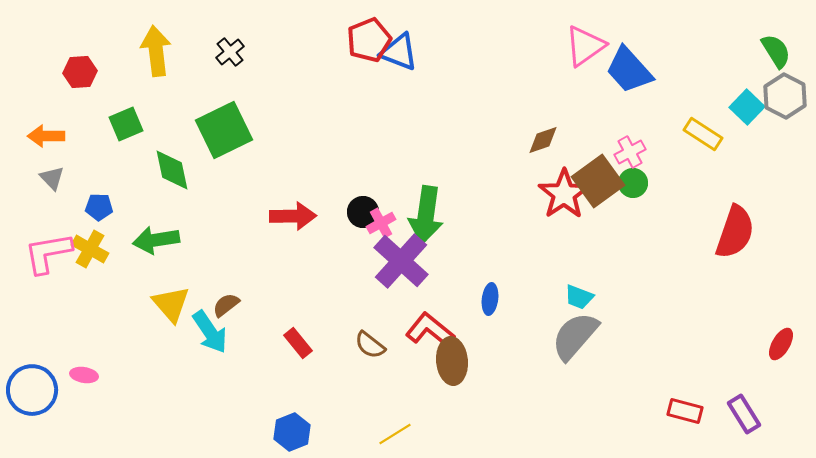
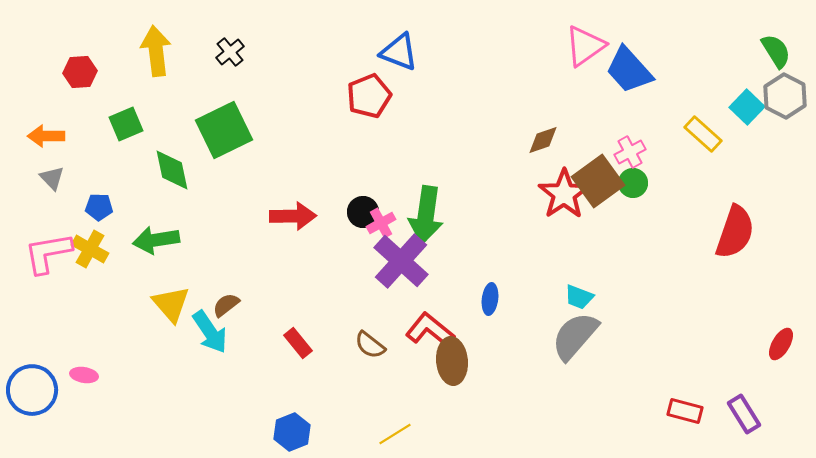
red pentagon at (369, 40): moved 56 px down
yellow rectangle at (703, 134): rotated 9 degrees clockwise
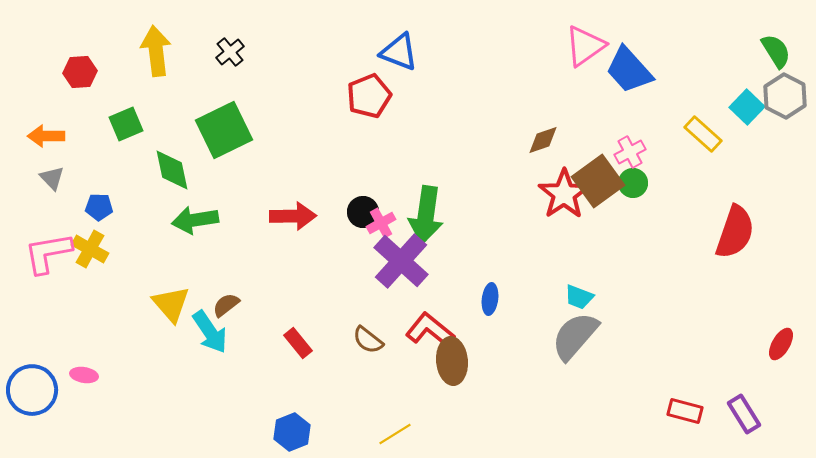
green arrow at (156, 240): moved 39 px right, 20 px up
brown semicircle at (370, 345): moved 2 px left, 5 px up
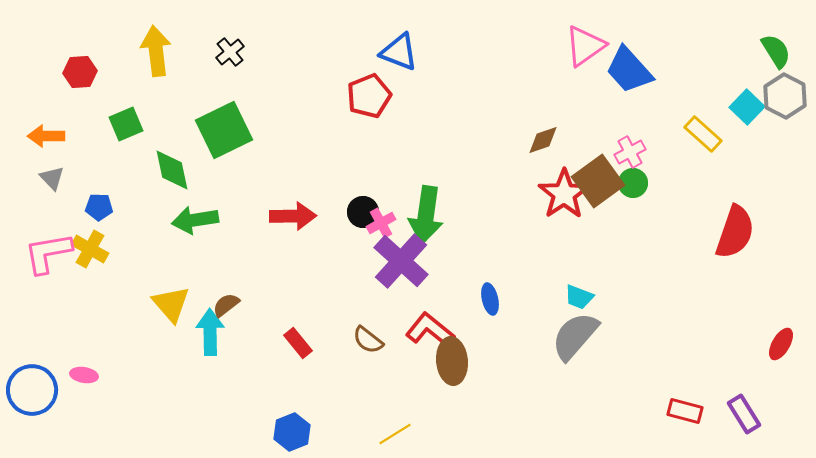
blue ellipse at (490, 299): rotated 20 degrees counterclockwise
cyan arrow at (210, 332): rotated 147 degrees counterclockwise
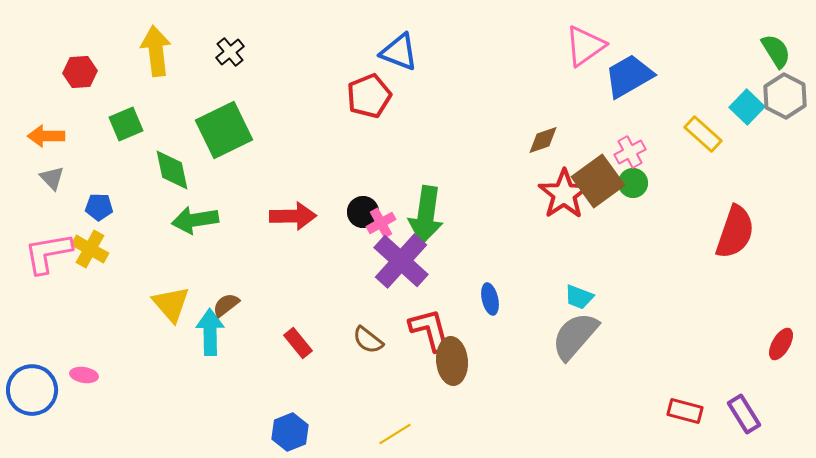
blue trapezoid at (629, 70): moved 6 px down; rotated 102 degrees clockwise
red L-shape at (430, 330): rotated 36 degrees clockwise
blue hexagon at (292, 432): moved 2 px left
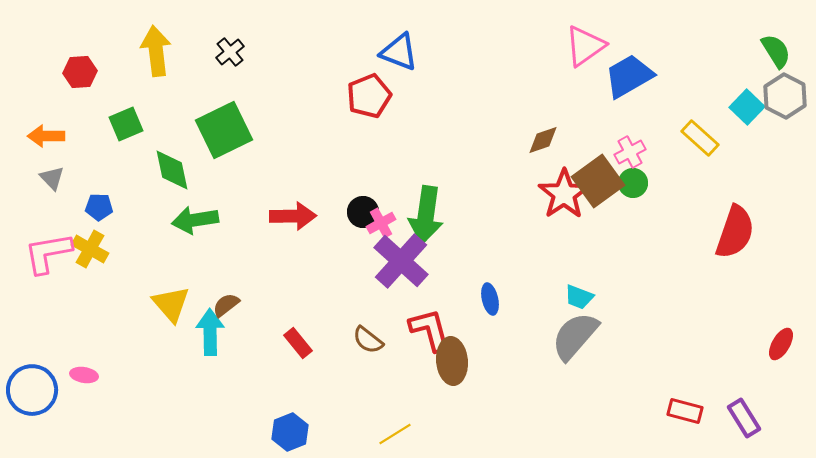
yellow rectangle at (703, 134): moved 3 px left, 4 px down
purple rectangle at (744, 414): moved 4 px down
